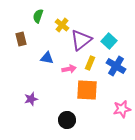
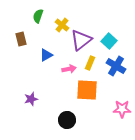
blue triangle: moved 1 px left, 3 px up; rotated 40 degrees counterclockwise
pink star: rotated 12 degrees clockwise
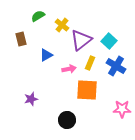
green semicircle: rotated 40 degrees clockwise
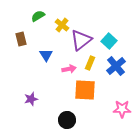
blue triangle: rotated 32 degrees counterclockwise
blue cross: rotated 18 degrees clockwise
orange square: moved 2 px left
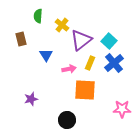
green semicircle: rotated 56 degrees counterclockwise
blue cross: moved 2 px left, 3 px up
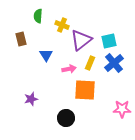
yellow cross: rotated 16 degrees counterclockwise
cyan square: rotated 35 degrees clockwise
black circle: moved 1 px left, 2 px up
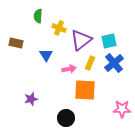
yellow cross: moved 3 px left, 3 px down
brown rectangle: moved 5 px left, 4 px down; rotated 64 degrees counterclockwise
